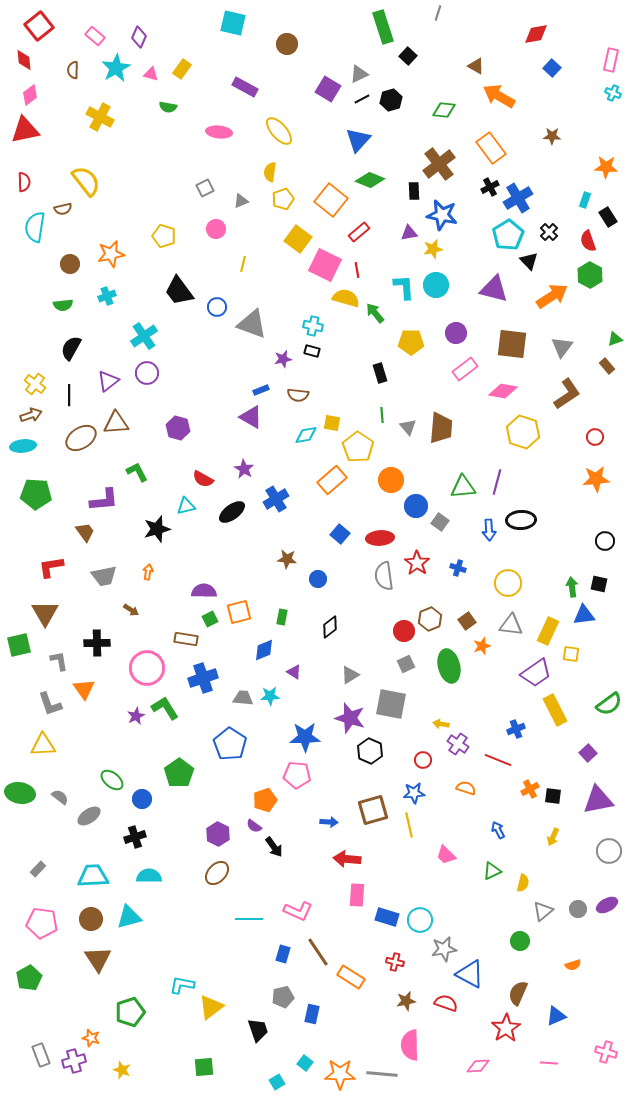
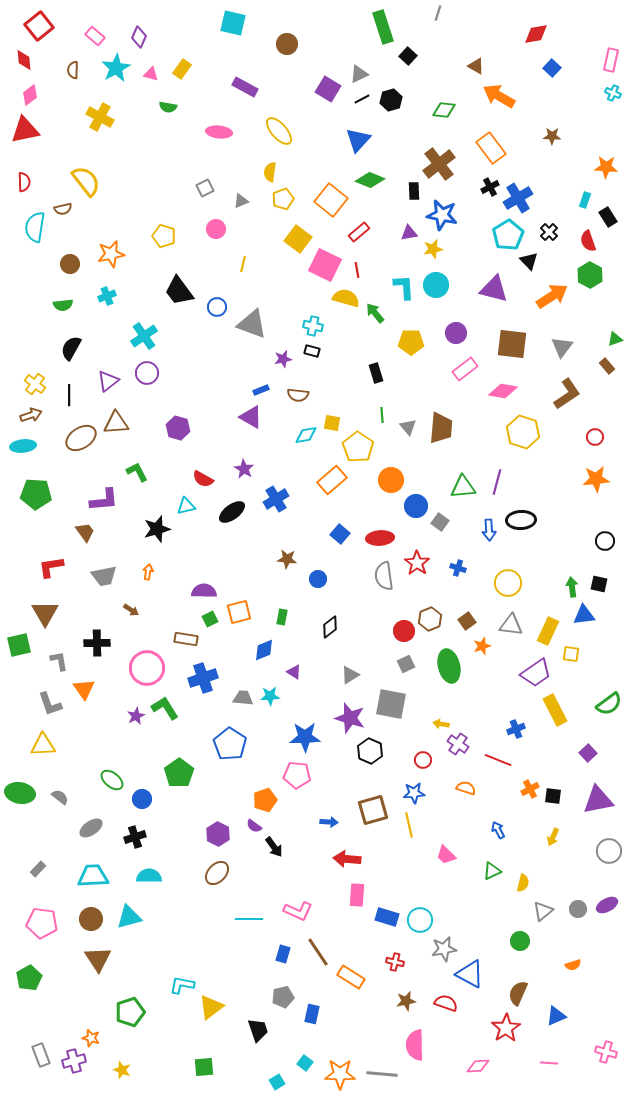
black rectangle at (380, 373): moved 4 px left
gray ellipse at (89, 816): moved 2 px right, 12 px down
pink semicircle at (410, 1045): moved 5 px right
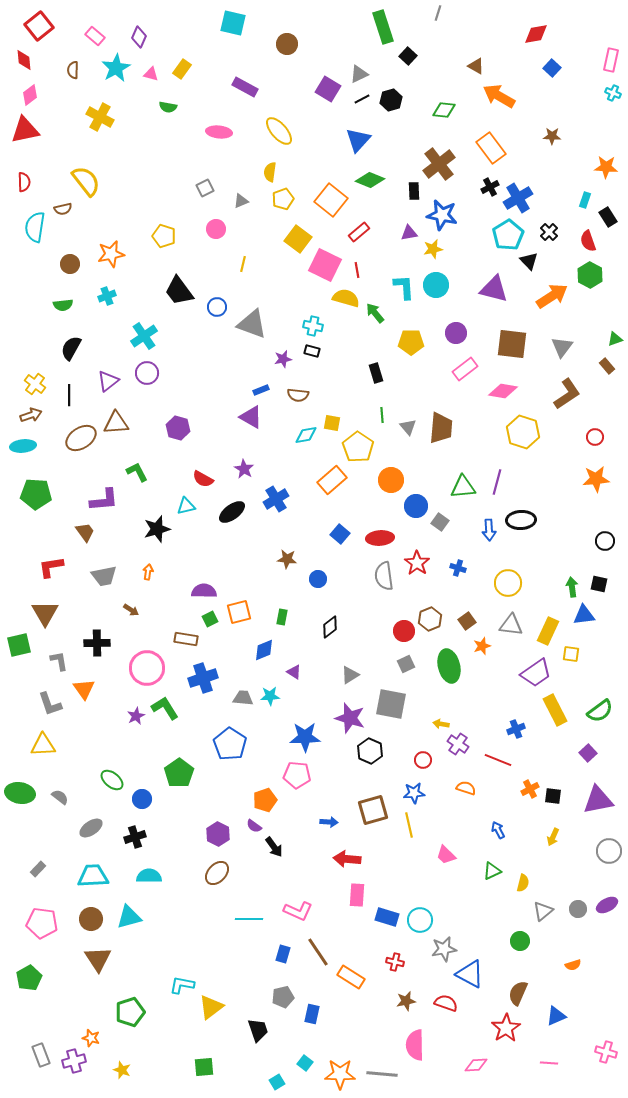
green semicircle at (609, 704): moved 9 px left, 7 px down
pink diamond at (478, 1066): moved 2 px left, 1 px up
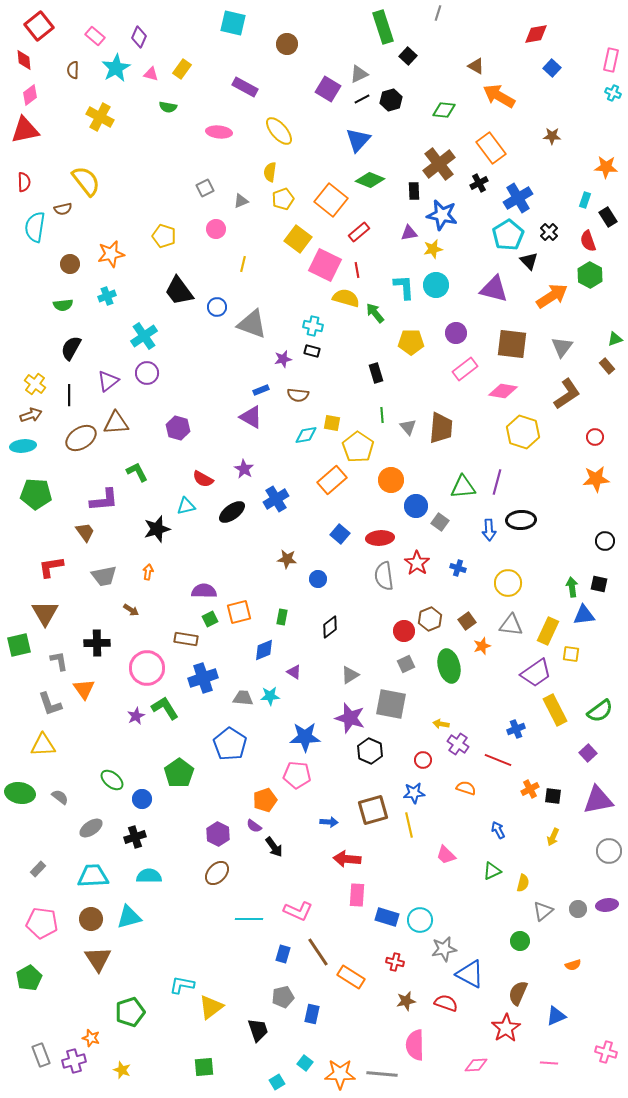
black cross at (490, 187): moved 11 px left, 4 px up
purple ellipse at (607, 905): rotated 20 degrees clockwise
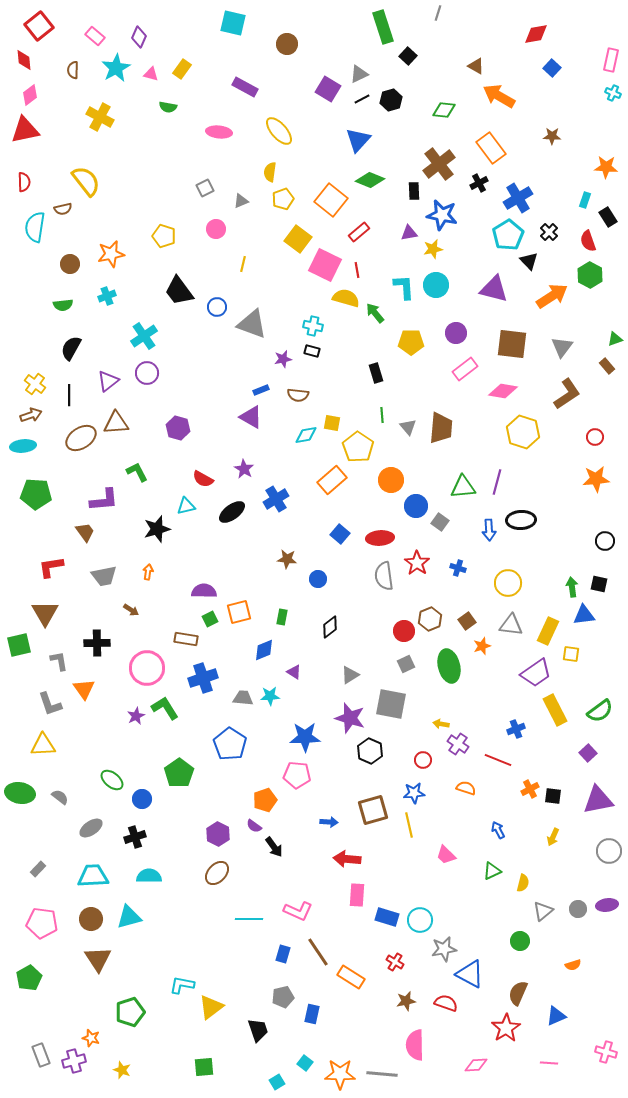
red cross at (395, 962): rotated 18 degrees clockwise
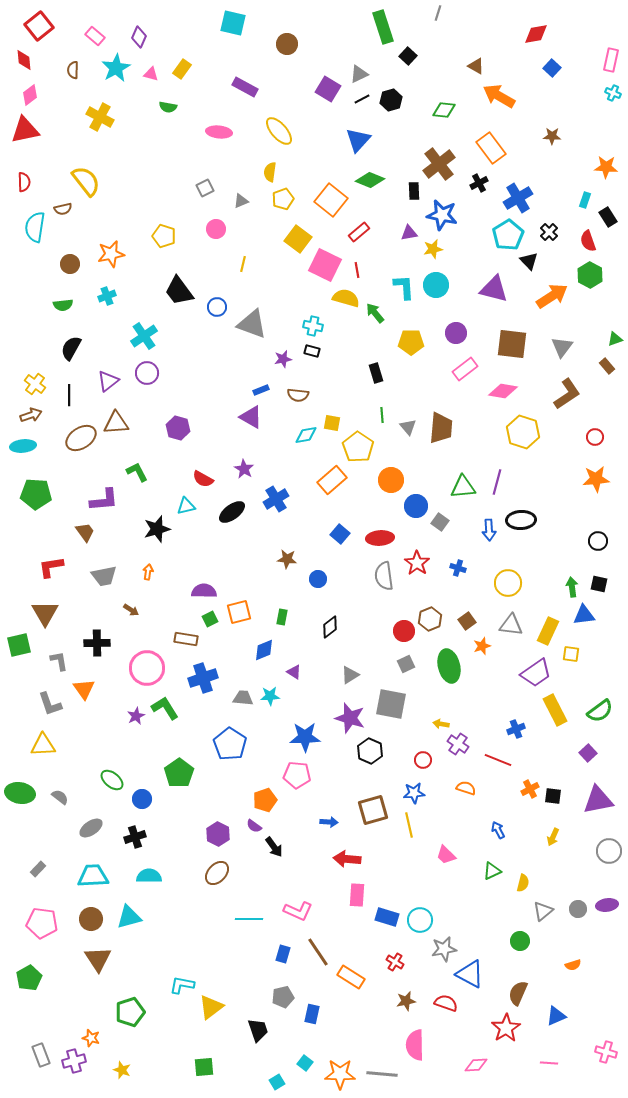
black circle at (605, 541): moved 7 px left
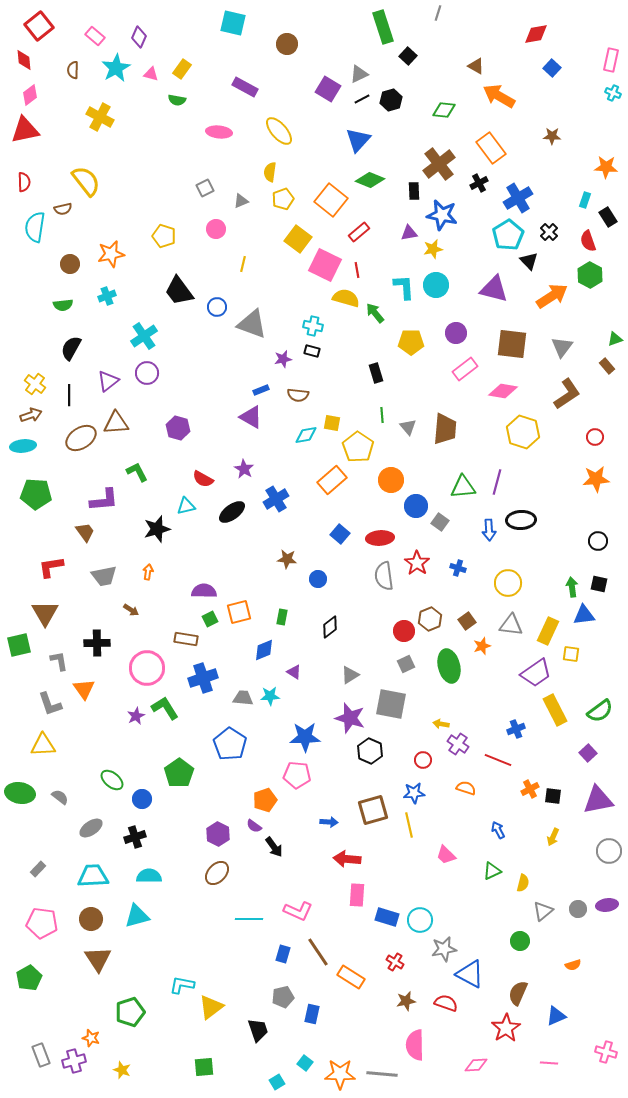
green semicircle at (168, 107): moved 9 px right, 7 px up
brown trapezoid at (441, 428): moved 4 px right, 1 px down
cyan triangle at (129, 917): moved 8 px right, 1 px up
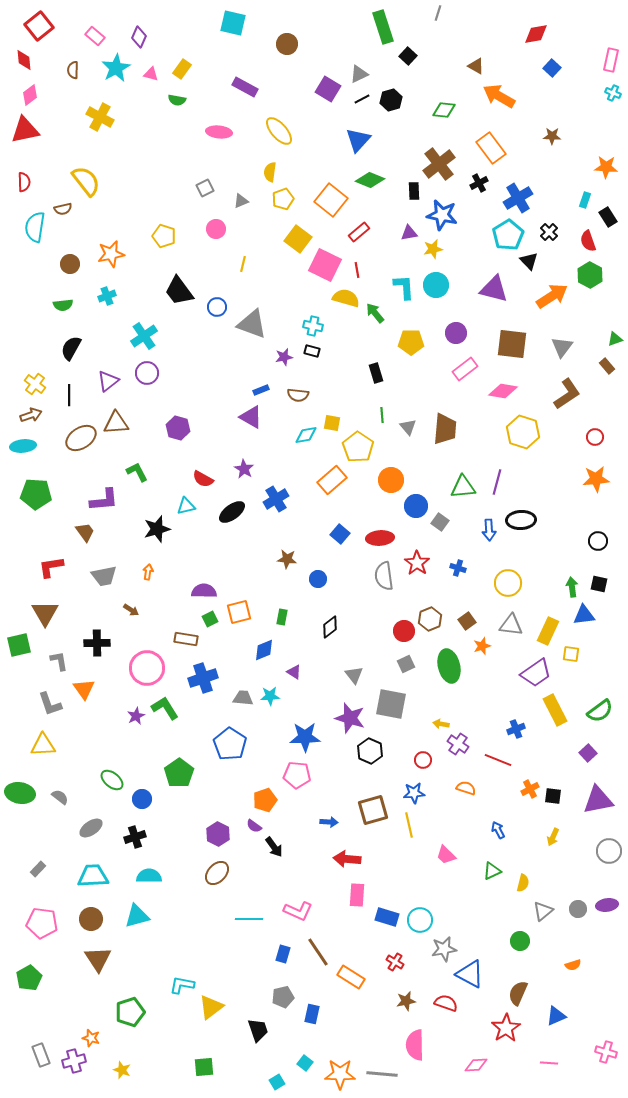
purple star at (283, 359): moved 1 px right, 2 px up
gray triangle at (350, 675): moved 4 px right; rotated 36 degrees counterclockwise
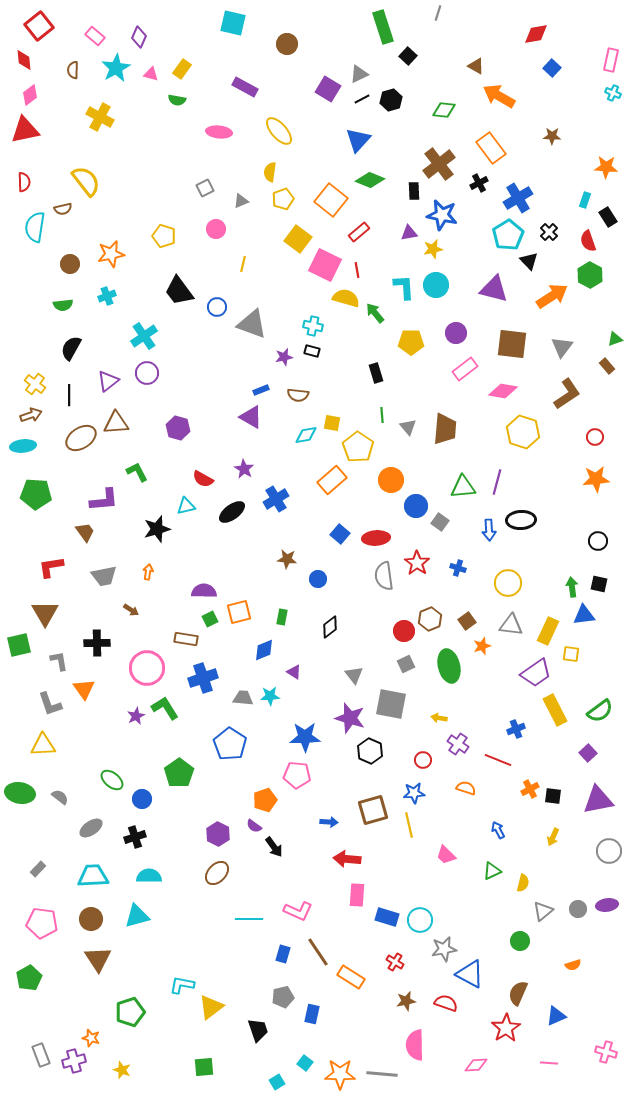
red ellipse at (380, 538): moved 4 px left
yellow arrow at (441, 724): moved 2 px left, 6 px up
